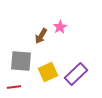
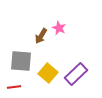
pink star: moved 1 px left, 1 px down; rotated 16 degrees counterclockwise
yellow square: moved 1 px down; rotated 24 degrees counterclockwise
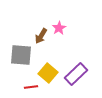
pink star: rotated 16 degrees clockwise
gray square: moved 6 px up
red line: moved 17 px right
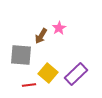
red line: moved 2 px left, 2 px up
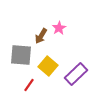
yellow square: moved 7 px up
red line: rotated 48 degrees counterclockwise
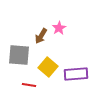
gray square: moved 2 px left
yellow square: moved 1 px down
purple rectangle: rotated 40 degrees clockwise
red line: rotated 64 degrees clockwise
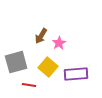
pink star: moved 15 px down
gray square: moved 3 px left, 7 px down; rotated 20 degrees counterclockwise
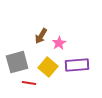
gray square: moved 1 px right
purple rectangle: moved 1 px right, 9 px up
red line: moved 2 px up
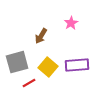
pink star: moved 12 px right, 20 px up
red line: rotated 40 degrees counterclockwise
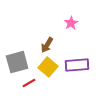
brown arrow: moved 6 px right, 9 px down
